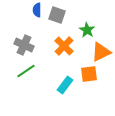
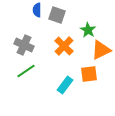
green star: moved 1 px right
orange triangle: moved 2 px up
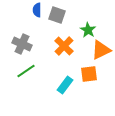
gray cross: moved 2 px left, 1 px up
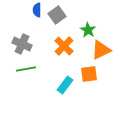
gray square: rotated 36 degrees clockwise
green line: moved 2 px up; rotated 24 degrees clockwise
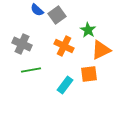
blue semicircle: rotated 48 degrees counterclockwise
orange cross: rotated 18 degrees counterclockwise
green line: moved 5 px right, 1 px down
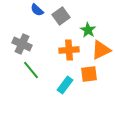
gray square: moved 4 px right, 1 px down
orange cross: moved 5 px right, 4 px down; rotated 30 degrees counterclockwise
green line: rotated 60 degrees clockwise
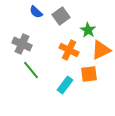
blue semicircle: moved 1 px left, 2 px down
orange cross: rotated 30 degrees clockwise
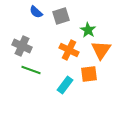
gray square: rotated 18 degrees clockwise
gray cross: moved 2 px down
orange triangle: rotated 30 degrees counterclockwise
green line: rotated 30 degrees counterclockwise
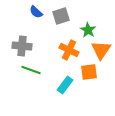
gray cross: rotated 18 degrees counterclockwise
orange square: moved 2 px up
